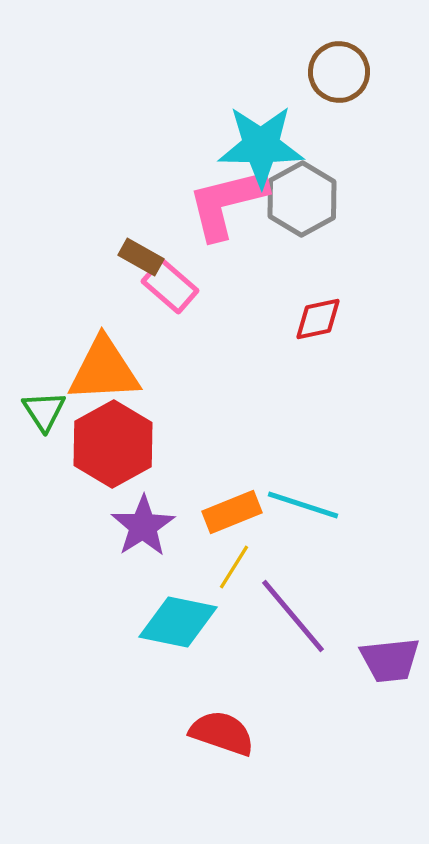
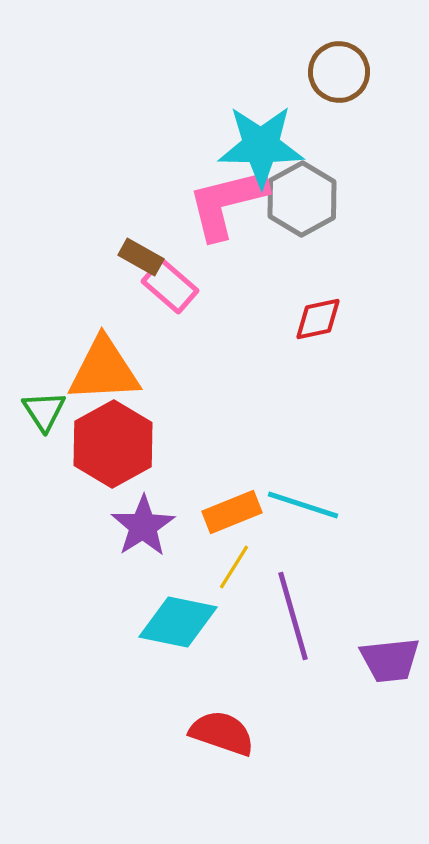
purple line: rotated 24 degrees clockwise
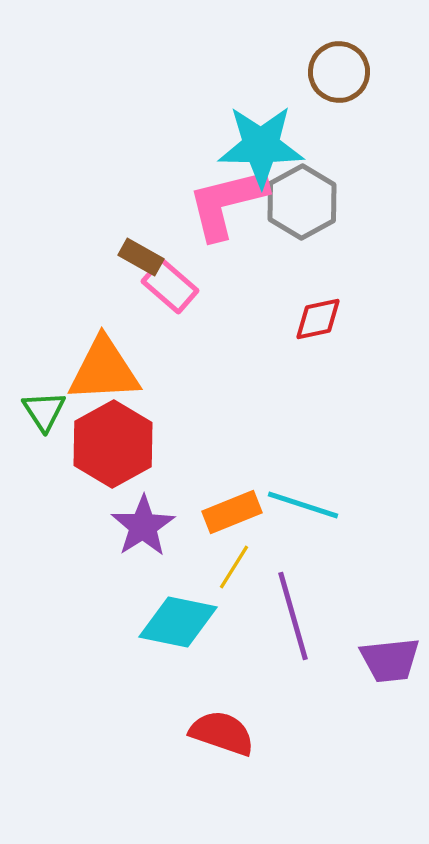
gray hexagon: moved 3 px down
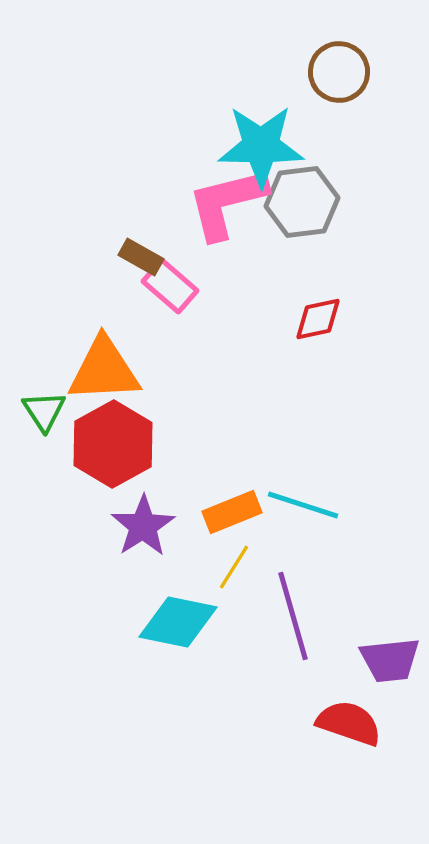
gray hexagon: rotated 22 degrees clockwise
red semicircle: moved 127 px right, 10 px up
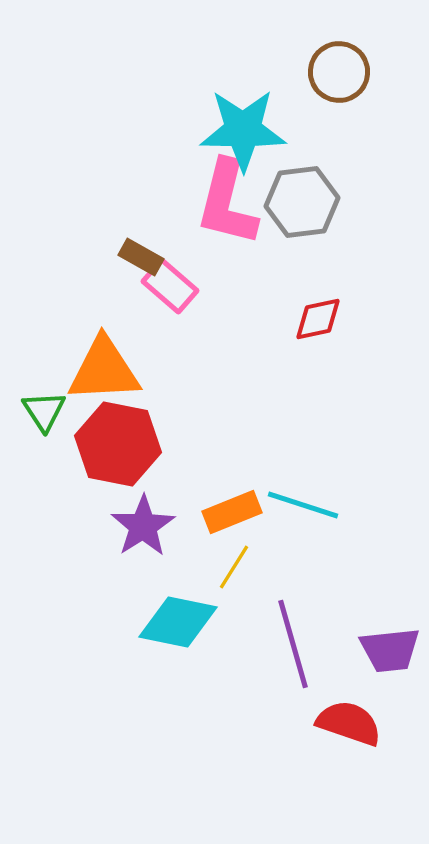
cyan star: moved 18 px left, 16 px up
pink L-shape: rotated 62 degrees counterclockwise
red hexagon: moved 5 px right; rotated 20 degrees counterclockwise
purple line: moved 28 px down
purple trapezoid: moved 10 px up
